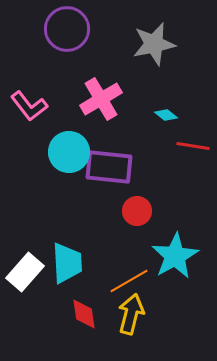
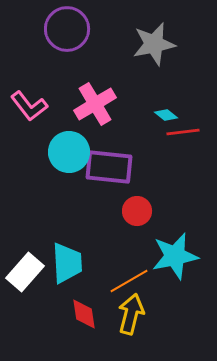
pink cross: moved 6 px left, 5 px down
red line: moved 10 px left, 14 px up; rotated 16 degrees counterclockwise
cyan star: rotated 18 degrees clockwise
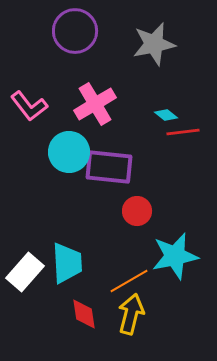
purple circle: moved 8 px right, 2 px down
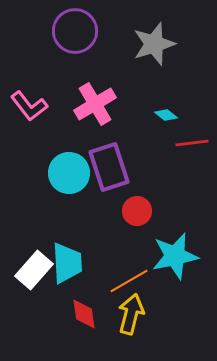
gray star: rotated 6 degrees counterclockwise
red line: moved 9 px right, 11 px down
cyan circle: moved 21 px down
purple rectangle: rotated 66 degrees clockwise
white rectangle: moved 9 px right, 2 px up
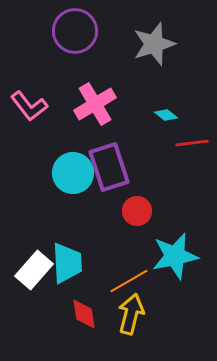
cyan circle: moved 4 px right
